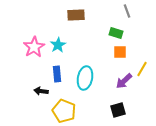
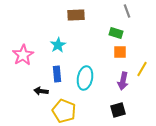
pink star: moved 11 px left, 8 px down
purple arrow: moved 1 px left; rotated 36 degrees counterclockwise
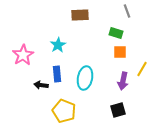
brown rectangle: moved 4 px right
black arrow: moved 6 px up
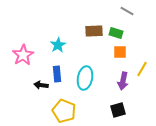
gray line: rotated 40 degrees counterclockwise
brown rectangle: moved 14 px right, 16 px down
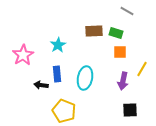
black square: moved 12 px right; rotated 14 degrees clockwise
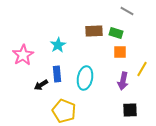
black arrow: rotated 40 degrees counterclockwise
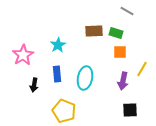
black arrow: moved 7 px left; rotated 48 degrees counterclockwise
